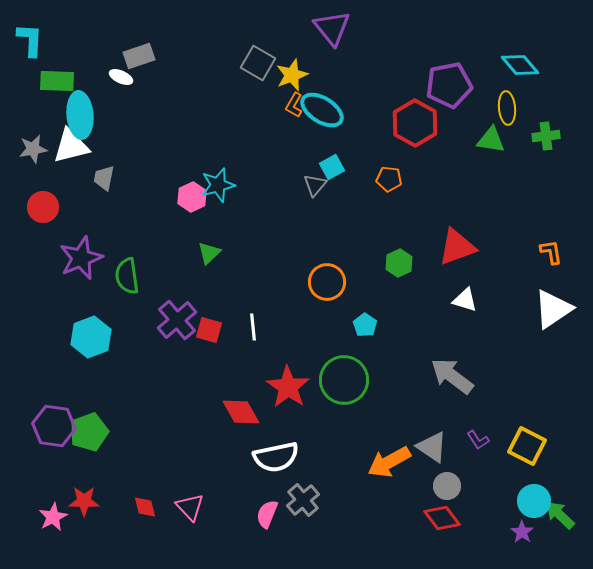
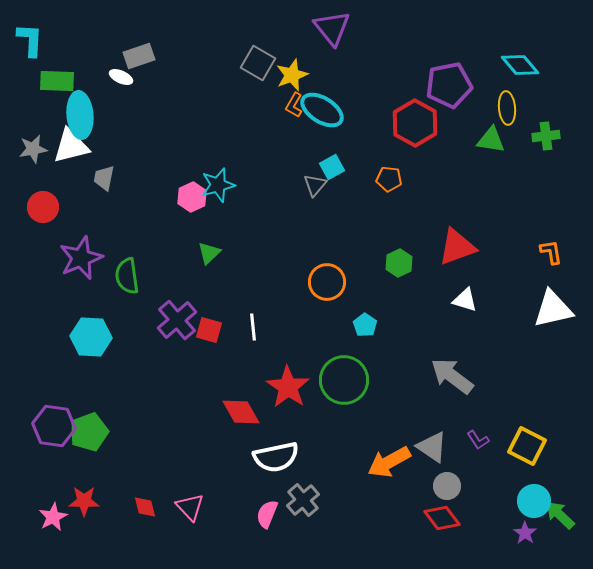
white triangle at (553, 309): rotated 21 degrees clockwise
cyan hexagon at (91, 337): rotated 24 degrees clockwise
purple star at (522, 532): moved 3 px right, 1 px down
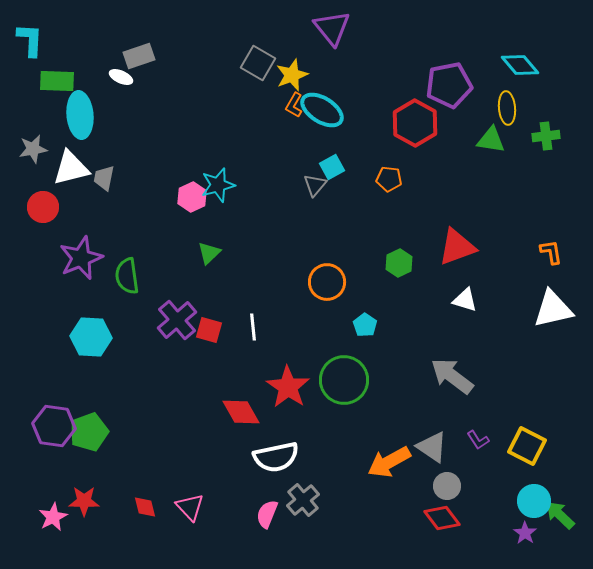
white triangle at (71, 146): moved 22 px down
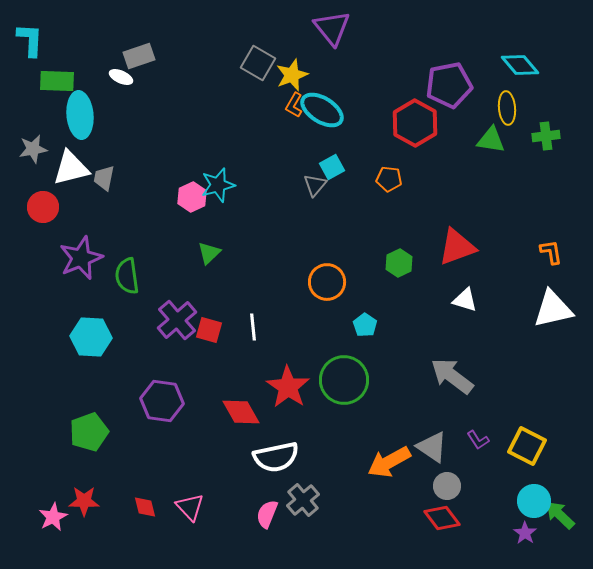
purple hexagon at (54, 426): moved 108 px right, 25 px up
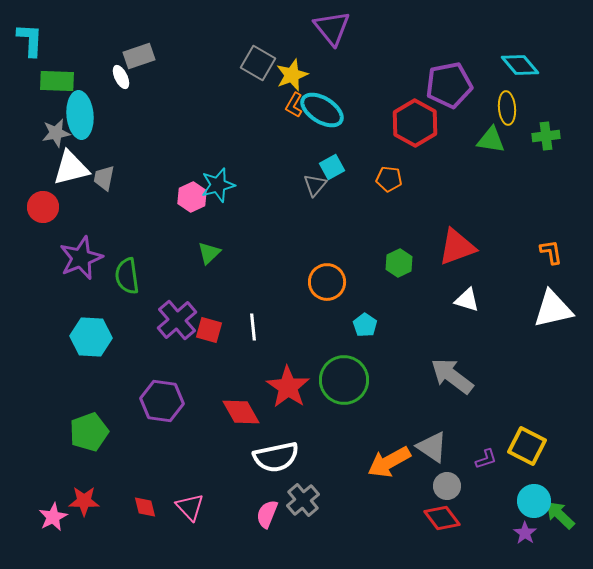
white ellipse at (121, 77): rotated 40 degrees clockwise
gray star at (33, 149): moved 23 px right, 16 px up
white triangle at (465, 300): moved 2 px right
purple L-shape at (478, 440): moved 8 px right, 19 px down; rotated 75 degrees counterclockwise
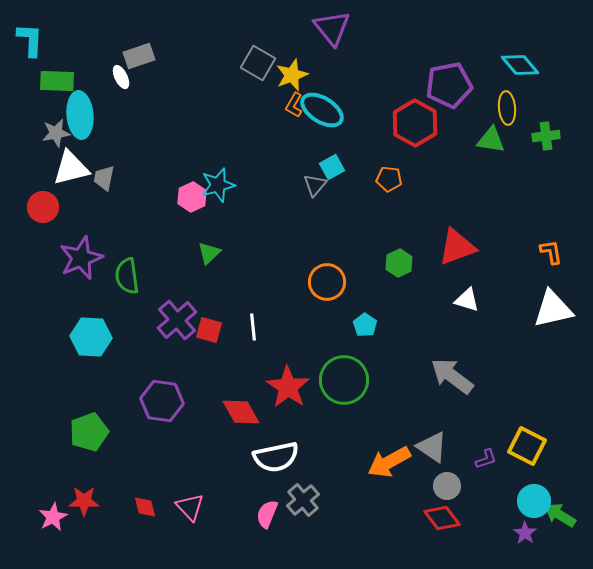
green arrow at (560, 515): rotated 12 degrees counterclockwise
